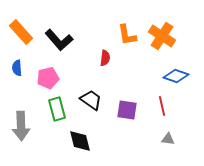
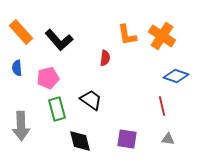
purple square: moved 29 px down
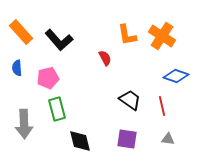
red semicircle: rotated 35 degrees counterclockwise
black trapezoid: moved 39 px right
gray arrow: moved 3 px right, 2 px up
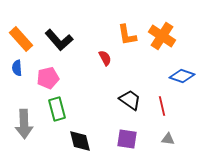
orange rectangle: moved 7 px down
blue diamond: moved 6 px right
